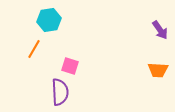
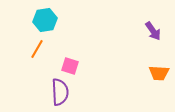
cyan hexagon: moved 4 px left
purple arrow: moved 7 px left, 1 px down
orange line: moved 3 px right
orange trapezoid: moved 1 px right, 3 px down
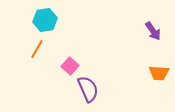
pink square: rotated 24 degrees clockwise
purple semicircle: moved 28 px right, 3 px up; rotated 20 degrees counterclockwise
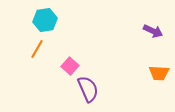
purple arrow: rotated 30 degrees counterclockwise
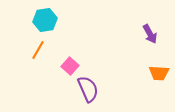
purple arrow: moved 3 px left, 3 px down; rotated 36 degrees clockwise
orange line: moved 1 px right, 1 px down
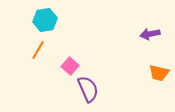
purple arrow: rotated 108 degrees clockwise
orange trapezoid: rotated 10 degrees clockwise
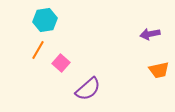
pink square: moved 9 px left, 3 px up
orange trapezoid: moved 3 px up; rotated 25 degrees counterclockwise
purple semicircle: rotated 72 degrees clockwise
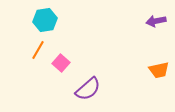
purple arrow: moved 6 px right, 13 px up
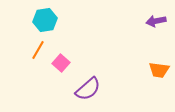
orange trapezoid: rotated 20 degrees clockwise
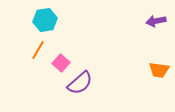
purple semicircle: moved 8 px left, 6 px up
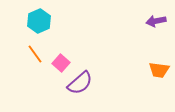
cyan hexagon: moved 6 px left, 1 px down; rotated 15 degrees counterclockwise
orange line: moved 3 px left, 4 px down; rotated 66 degrees counterclockwise
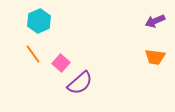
purple arrow: moved 1 px left; rotated 12 degrees counterclockwise
orange line: moved 2 px left
orange trapezoid: moved 4 px left, 13 px up
